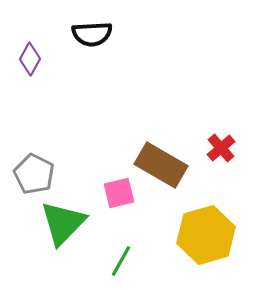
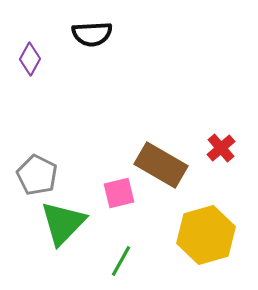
gray pentagon: moved 3 px right, 1 px down
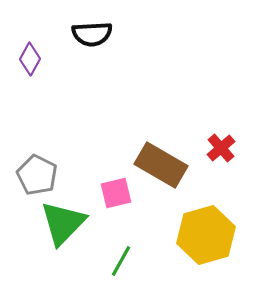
pink square: moved 3 px left
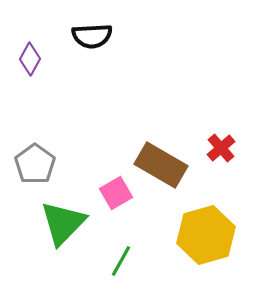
black semicircle: moved 2 px down
gray pentagon: moved 2 px left, 11 px up; rotated 9 degrees clockwise
pink square: rotated 16 degrees counterclockwise
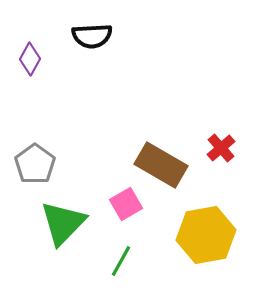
pink square: moved 10 px right, 11 px down
yellow hexagon: rotated 6 degrees clockwise
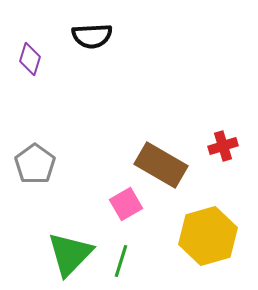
purple diamond: rotated 12 degrees counterclockwise
red cross: moved 2 px right, 2 px up; rotated 24 degrees clockwise
green triangle: moved 7 px right, 31 px down
yellow hexagon: moved 2 px right, 1 px down; rotated 6 degrees counterclockwise
green line: rotated 12 degrees counterclockwise
